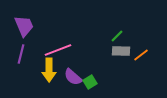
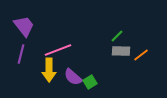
purple trapezoid: rotated 15 degrees counterclockwise
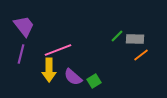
gray rectangle: moved 14 px right, 12 px up
green square: moved 4 px right, 1 px up
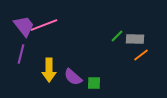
pink line: moved 14 px left, 25 px up
green square: moved 2 px down; rotated 32 degrees clockwise
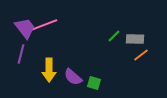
purple trapezoid: moved 1 px right, 2 px down
green line: moved 3 px left
green square: rotated 16 degrees clockwise
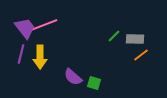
yellow arrow: moved 9 px left, 13 px up
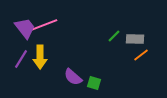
purple line: moved 5 px down; rotated 18 degrees clockwise
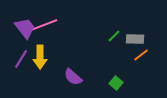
green square: moved 22 px right; rotated 24 degrees clockwise
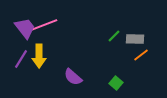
yellow arrow: moved 1 px left, 1 px up
